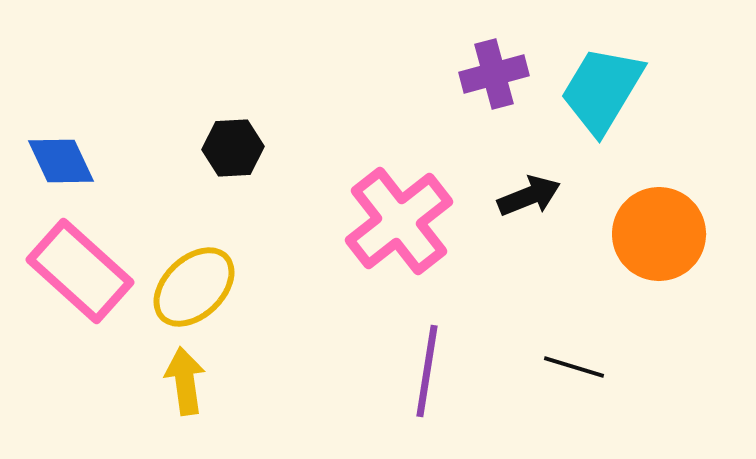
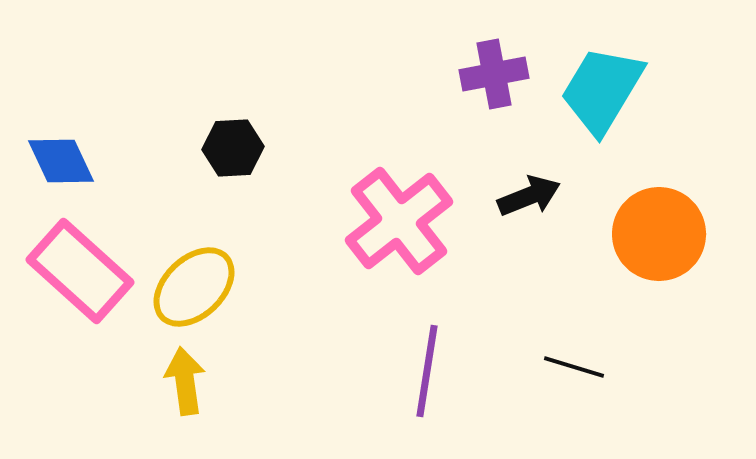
purple cross: rotated 4 degrees clockwise
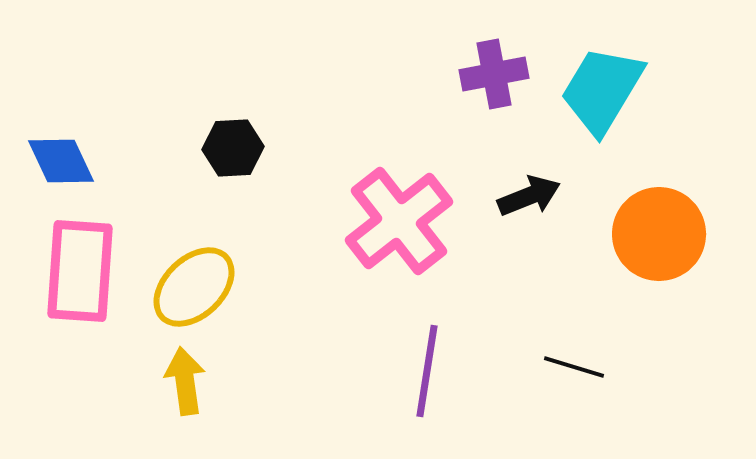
pink rectangle: rotated 52 degrees clockwise
